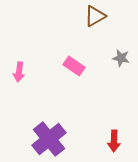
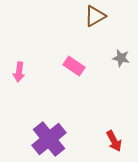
red arrow: rotated 30 degrees counterclockwise
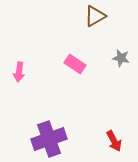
pink rectangle: moved 1 px right, 2 px up
purple cross: rotated 20 degrees clockwise
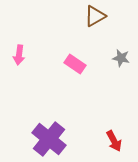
pink arrow: moved 17 px up
purple cross: rotated 32 degrees counterclockwise
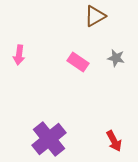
gray star: moved 5 px left
pink rectangle: moved 3 px right, 2 px up
purple cross: rotated 12 degrees clockwise
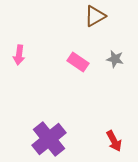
gray star: moved 1 px left, 1 px down
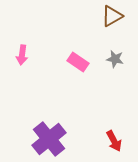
brown triangle: moved 17 px right
pink arrow: moved 3 px right
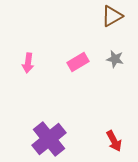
pink arrow: moved 6 px right, 8 px down
pink rectangle: rotated 65 degrees counterclockwise
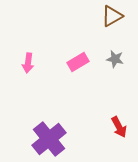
red arrow: moved 5 px right, 14 px up
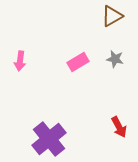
pink arrow: moved 8 px left, 2 px up
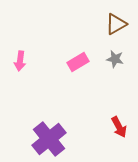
brown triangle: moved 4 px right, 8 px down
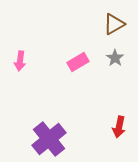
brown triangle: moved 2 px left
gray star: moved 1 px up; rotated 24 degrees clockwise
red arrow: rotated 40 degrees clockwise
